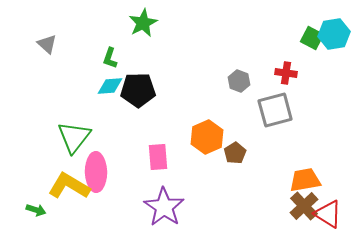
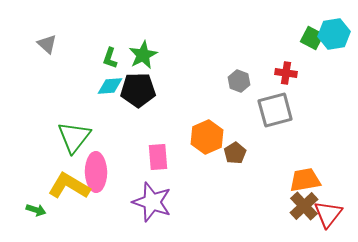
green star: moved 32 px down
purple star: moved 12 px left, 5 px up; rotated 15 degrees counterclockwise
red triangle: rotated 36 degrees clockwise
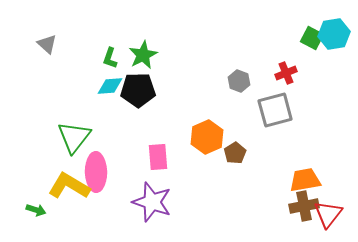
red cross: rotated 30 degrees counterclockwise
brown cross: rotated 32 degrees clockwise
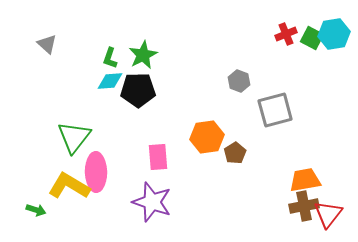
red cross: moved 39 px up
cyan diamond: moved 5 px up
orange hexagon: rotated 16 degrees clockwise
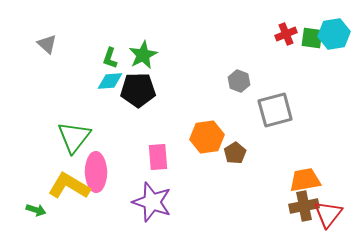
green square: rotated 20 degrees counterclockwise
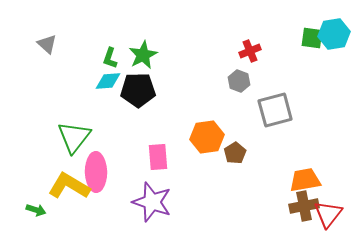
red cross: moved 36 px left, 17 px down
cyan diamond: moved 2 px left
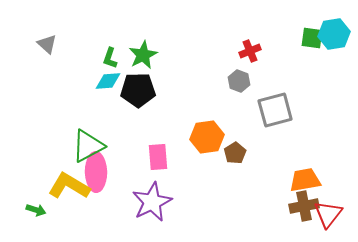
green triangle: moved 14 px right, 9 px down; rotated 24 degrees clockwise
purple star: rotated 27 degrees clockwise
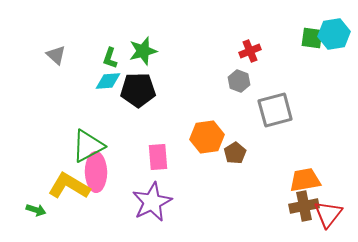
gray triangle: moved 9 px right, 11 px down
green star: moved 4 px up; rotated 12 degrees clockwise
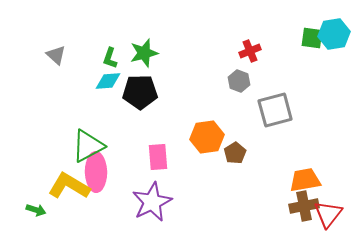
green star: moved 1 px right, 2 px down
black pentagon: moved 2 px right, 2 px down
